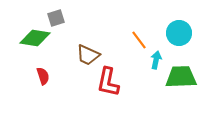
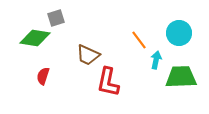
red semicircle: rotated 144 degrees counterclockwise
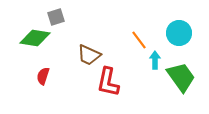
gray square: moved 1 px up
brown trapezoid: moved 1 px right
cyan arrow: moved 1 px left; rotated 12 degrees counterclockwise
green trapezoid: rotated 56 degrees clockwise
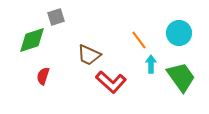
green diamond: moved 3 px left, 2 px down; rotated 28 degrees counterclockwise
cyan arrow: moved 4 px left, 4 px down
red L-shape: moved 3 px right; rotated 60 degrees counterclockwise
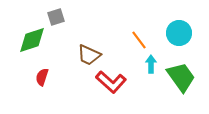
red semicircle: moved 1 px left, 1 px down
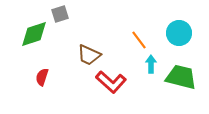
gray square: moved 4 px right, 3 px up
green diamond: moved 2 px right, 6 px up
green trapezoid: rotated 40 degrees counterclockwise
